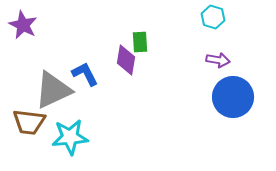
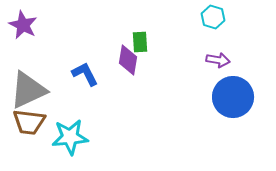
purple diamond: moved 2 px right
gray triangle: moved 25 px left
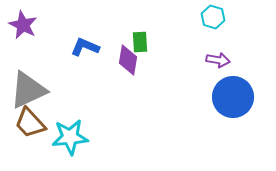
blue L-shape: moved 27 px up; rotated 40 degrees counterclockwise
brown trapezoid: moved 1 px right, 1 px down; rotated 40 degrees clockwise
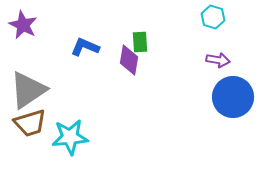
purple diamond: moved 1 px right
gray triangle: rotated 9 degrees counterclockwise
brown trapezoid: rotated 64 degrees counterclockwise
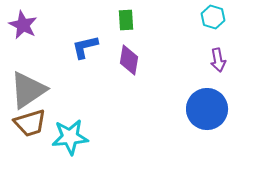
green rectangle: moved 14 px left, 22 px up
blue L-shape: rotated 36 degrees counterclockwise
purple arrow: rotated 70 degrees clockwise
blue circle: moved 26 px left, 12 px down
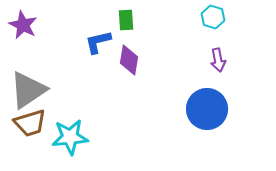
blue L-shape: moved 13 px right, 5 px up
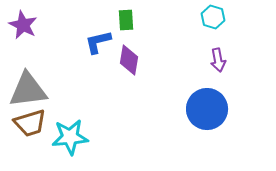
gray triangle: rotated 27 degrees clockwise
